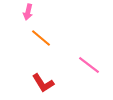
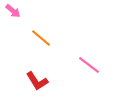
pink arrow: moved 15 px left, 1 px up; rotated 63 degrees counterclockwise
red L-shape: moved 6 px left, 2 px up
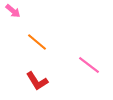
orange line: moved 4 px left, 4 px down
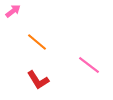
pink arrow: rotated 77 degrees counterclockwise
red L-shape: moved 1 px right, 1 px up
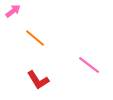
orange line: moved 2 px left, 4 px up
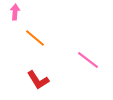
pink arrow: moved 2 px right, 1 px down; rotated 49 degrees counterclockwise
pink line: moved 1 px left, 5 px up
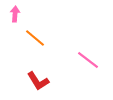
pink arrow: moved 2 px down
red L-shape: moved 1 px down
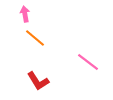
pink arrow: moved 10 px right; rotated 14 degrees counterclockwise
pink line: moved 2 px down
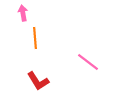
pink arrow: moved 2 px left, 1 px up
orange line: rotated 45 degrees clockwise
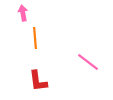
red L-shape: rotated 25 degrees clockwise
